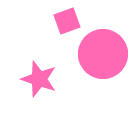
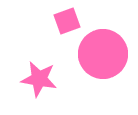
pink star: rotated 9 degrees counterclockwise
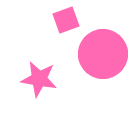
pink square: moved 1 px left, 1 px up
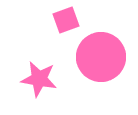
pink circle: moved 2 px left, 3 px down
